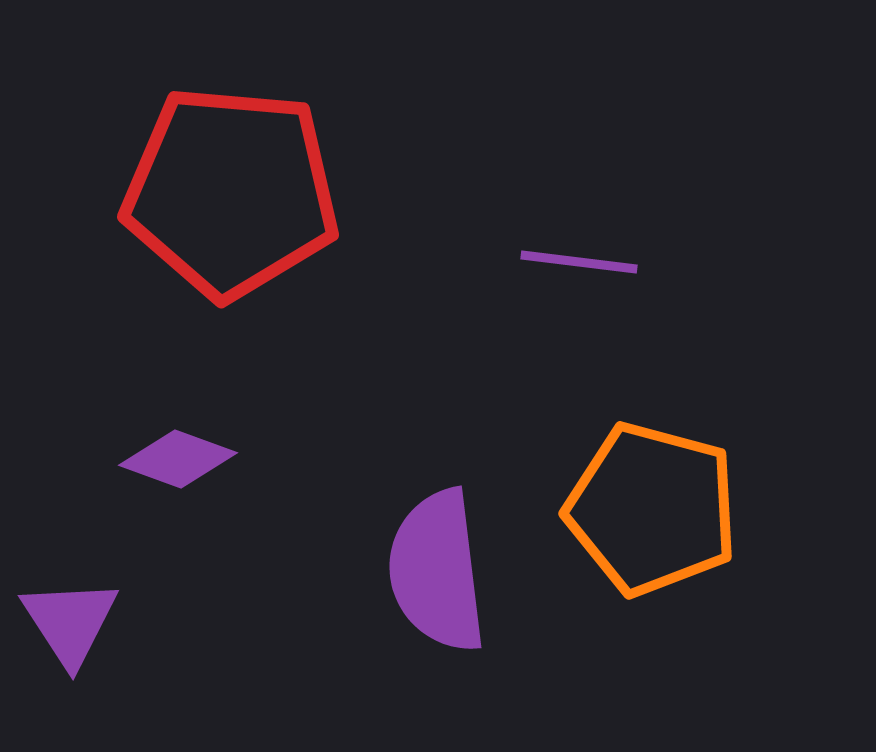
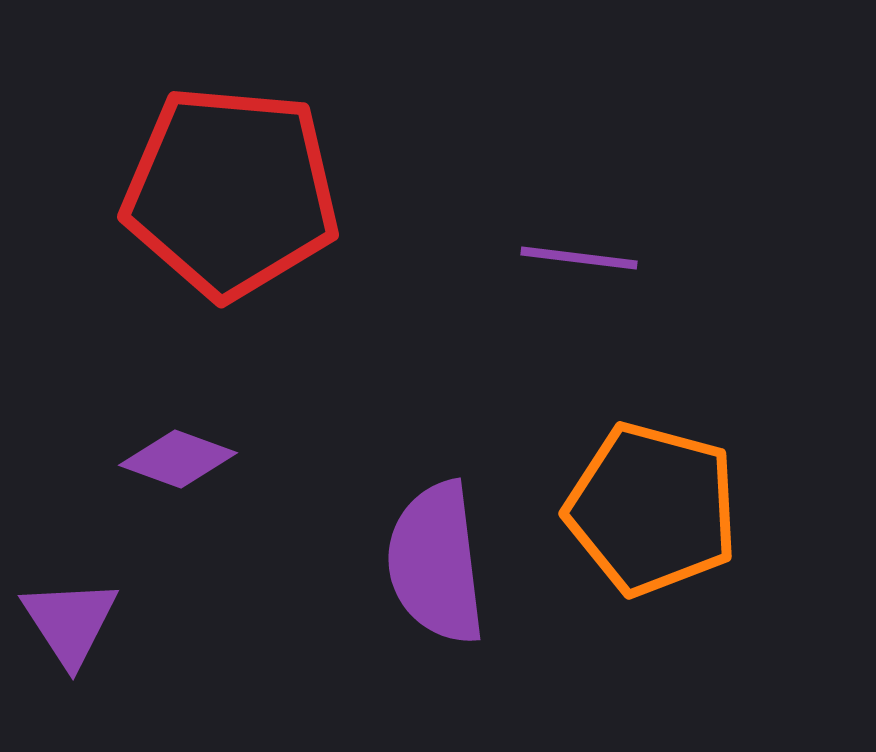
purple line: moved 4 px up
purple semicircle: moved 1 px left, 8 px up
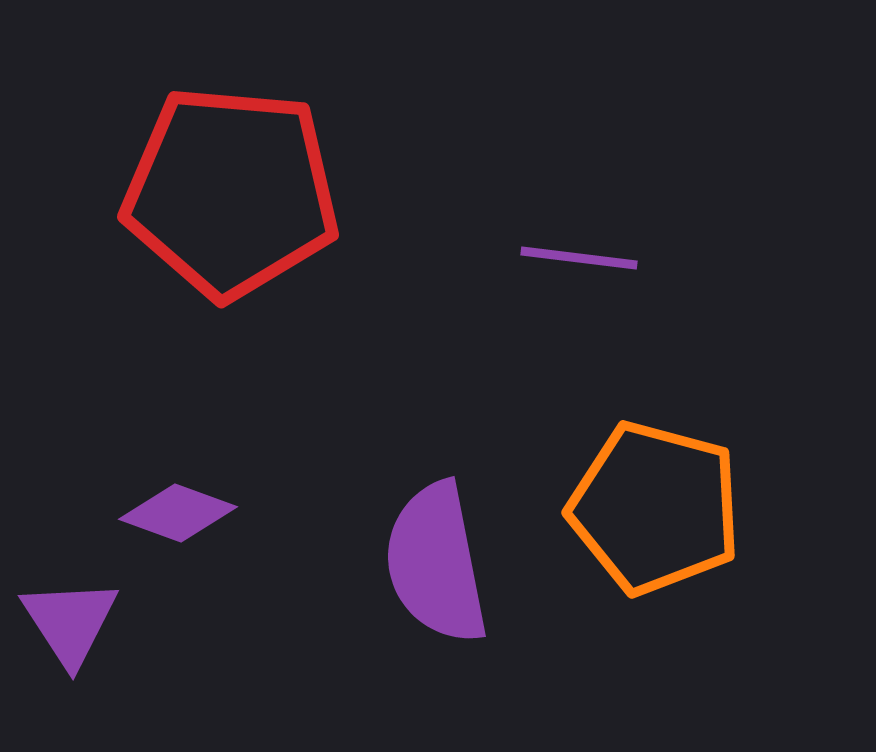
purple diamond: moved 54 px down
orange pentagon: moved 3 px right, 1 px up
purple semicircle: rotated 4 degrees counterclockwise
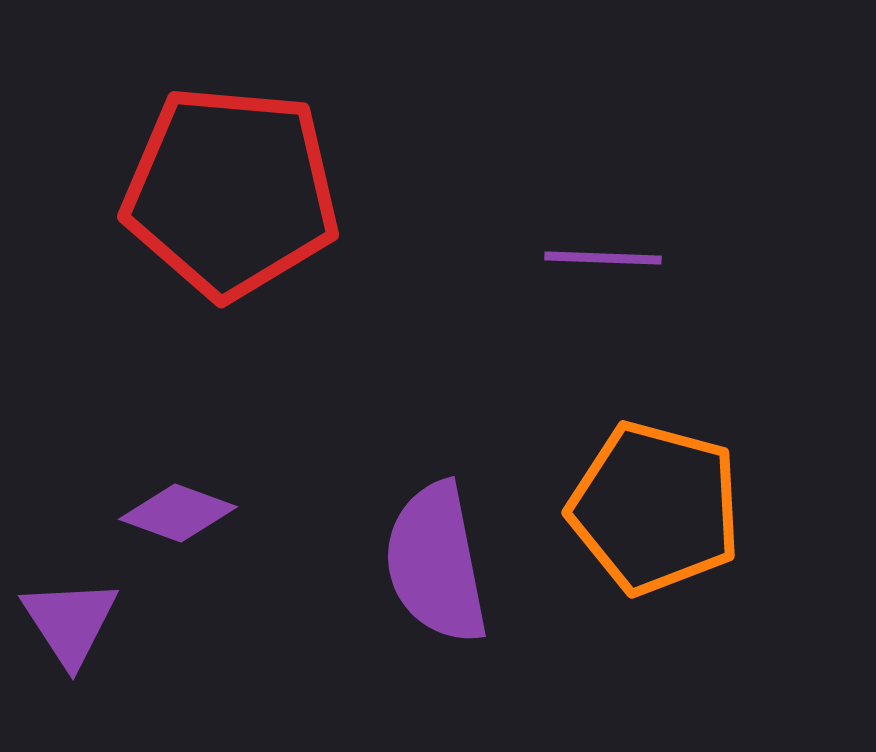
purple line: moved 24 px right; rotated 5 degrees counterclockwise
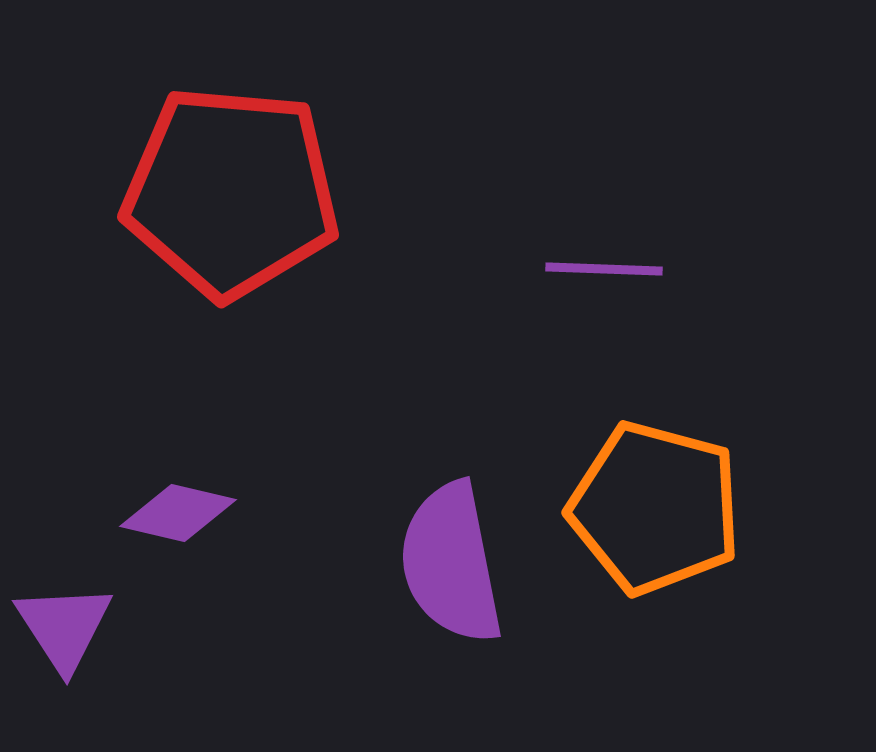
purple line: moved 1 px right, 11 px down
purple diamond: rotated 7 degrees counterclockwise
purple semicircle: moved 15 px right
purple triangle: moved 6 px left, 5 px down
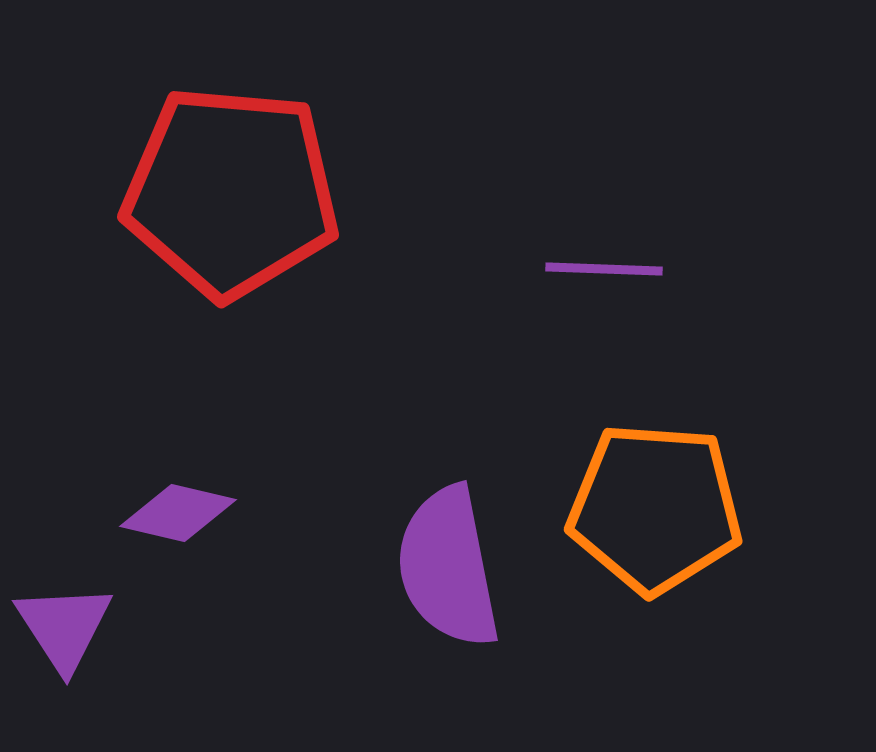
orange pentagon: rotated 11 degrees counterclockwise
purple semicircle: moved 3 px left, 4 px down
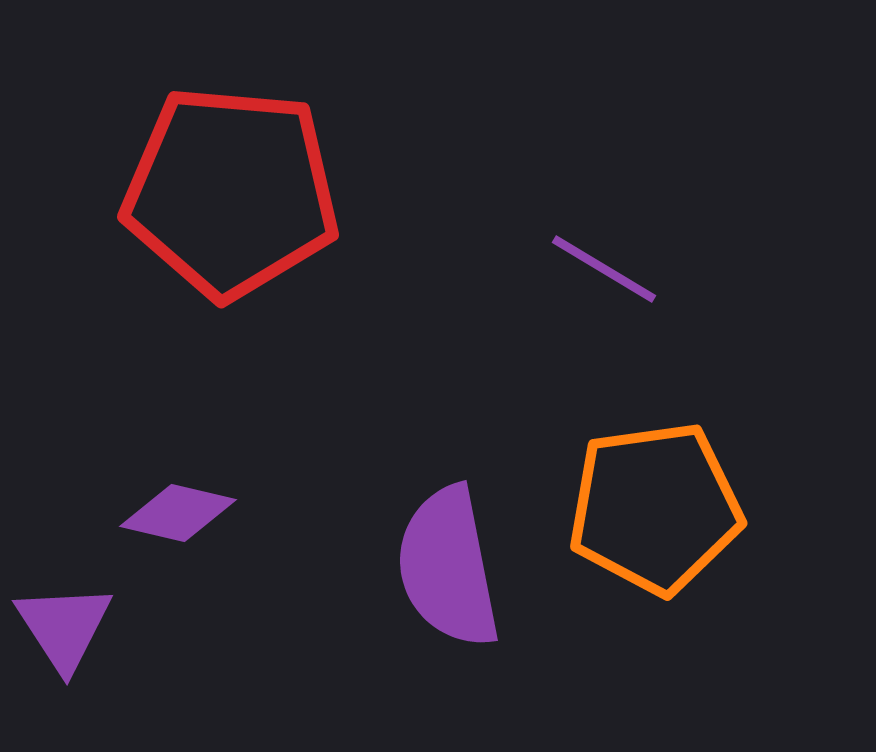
purple line: rotated 29 degrees clockwise
orange pentagon: rotated 12 degrees counterclockwise
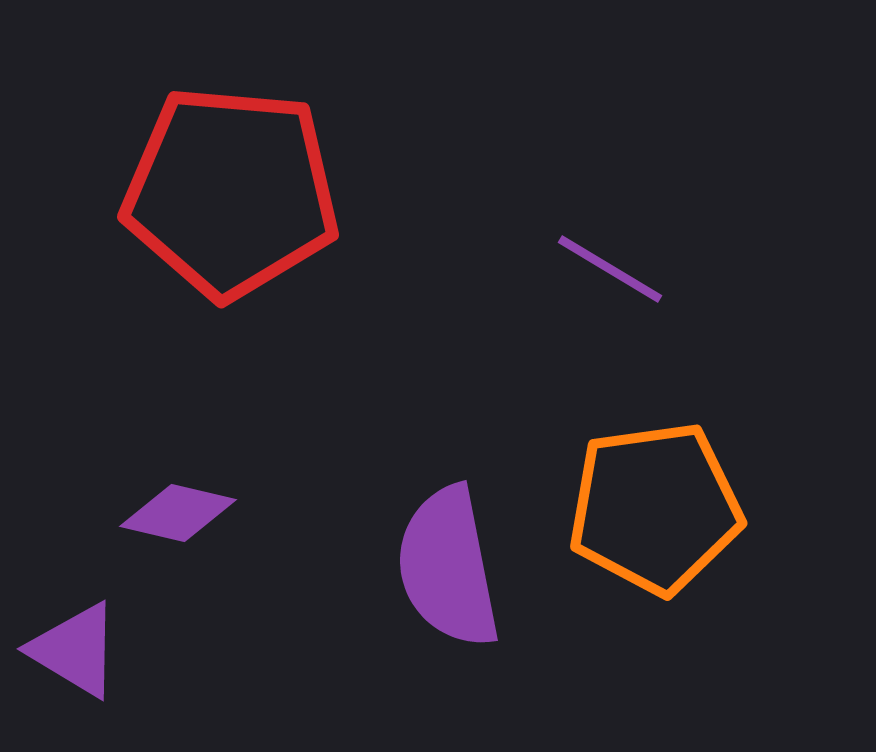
purple line: moved 6 px right
purple triangle: moved 11 px right, 23 px down; rotated 26 degrees counterclockwise
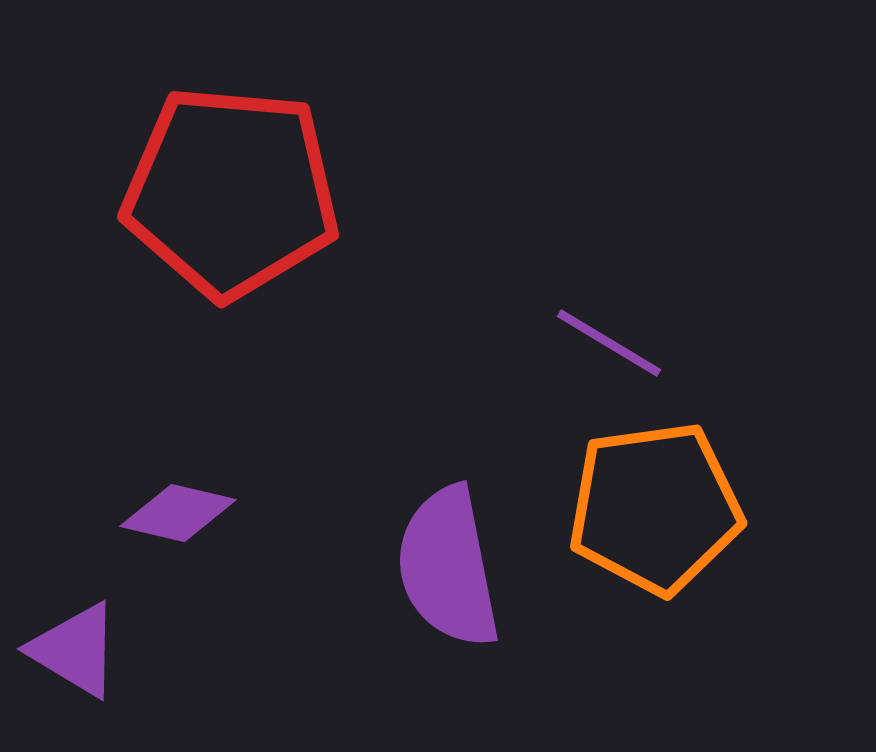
purple line: moved 1 px left, 74 px down
